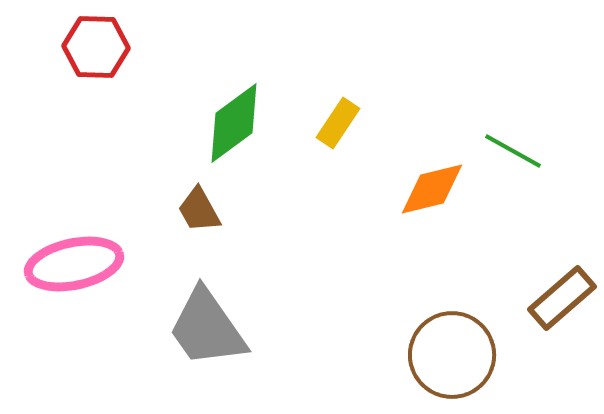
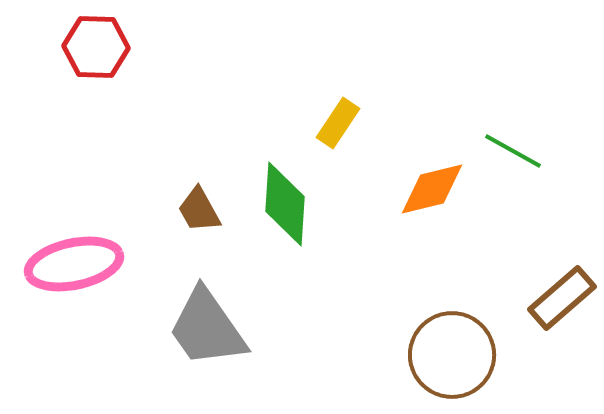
green diamond: moved 51 px right, 81 px down; rotated 50 degrees counterclockwise
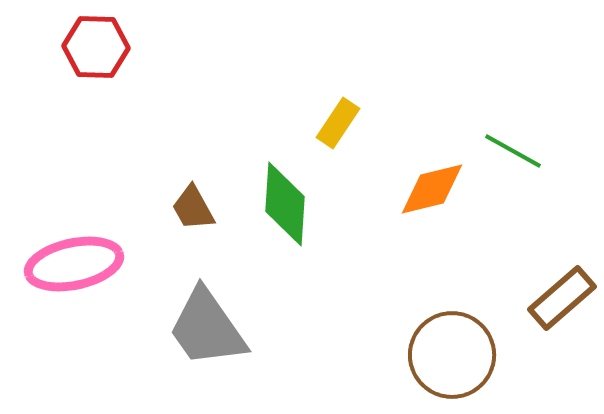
brown trapezoid: moved 6 px left, 2 px up
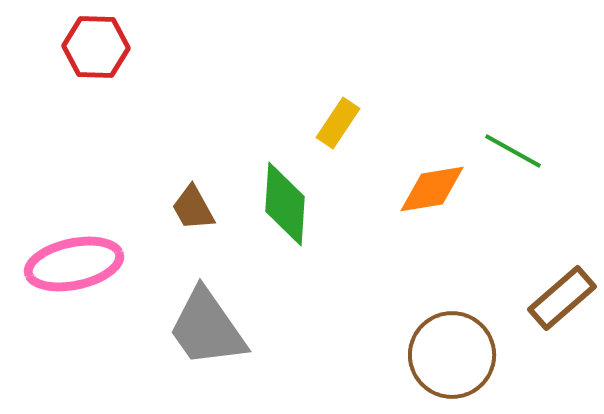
orange diamond: rotated 4 degrees clockwise
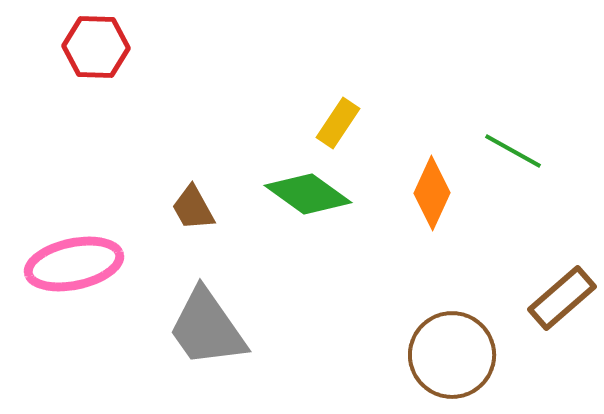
orange diamond: moved 4 px down; rotated 56 degrees counterclockwise
green diamond: moved 23 px right, 10 px up; rotated 58 degrees counterclockwise
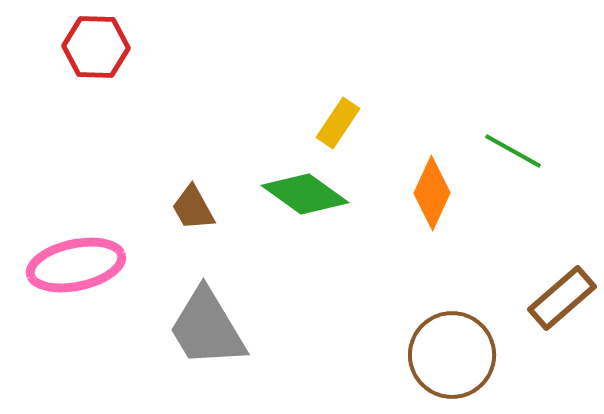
green diamond: moved 3 px left
pink ellipse: moved 2 px right, 1 px down
gray trapezoid: rotated 4 degrees clockwise
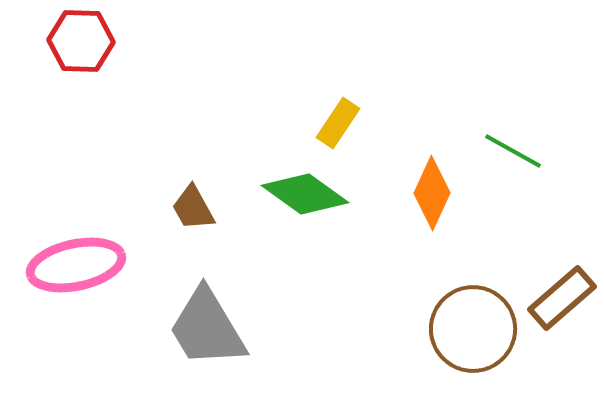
red hexagon: moved 15 px left, 6 px up
brown circle: moved 21 px right, 26 px up
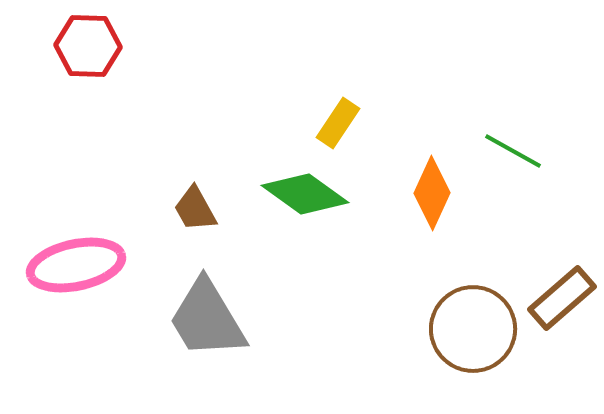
red hexagon: moved 7 px right, 5 px down
brown trapezoid: moved 2 px right, 1 px down
gray trapezoid: moved 9 px up
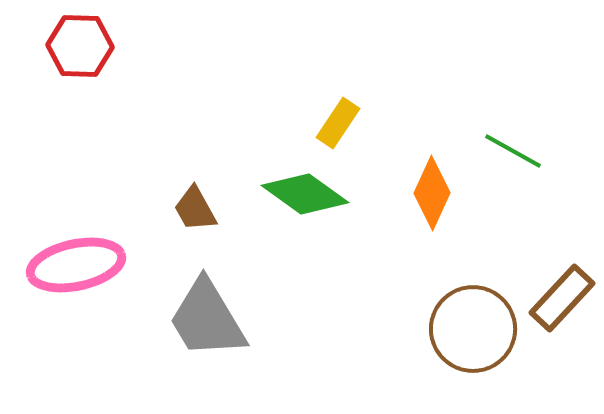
red hexagon: moved 8 px left
brown rectangle: rotated 6 degrees counterclockwise
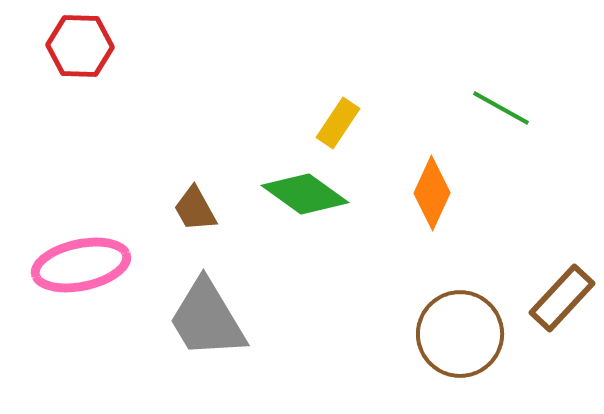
green line: moved 12 px left, 43 px up
pink ellipse: moved 5 px right
brown circle: moved 13 px left, 5 px down
